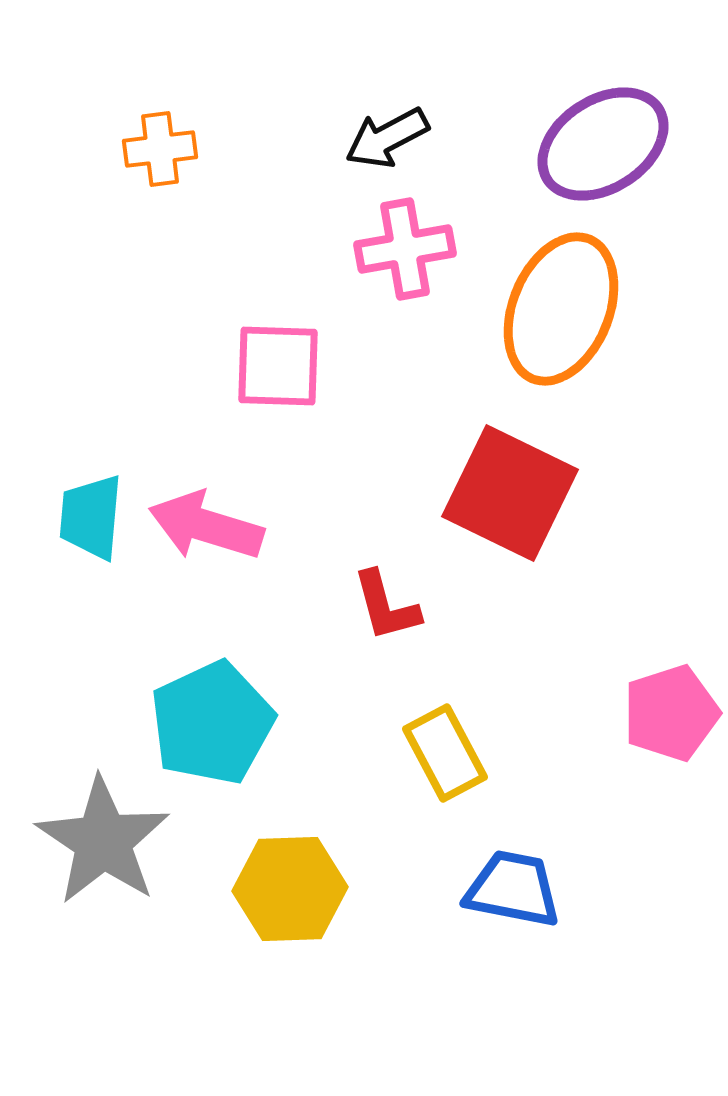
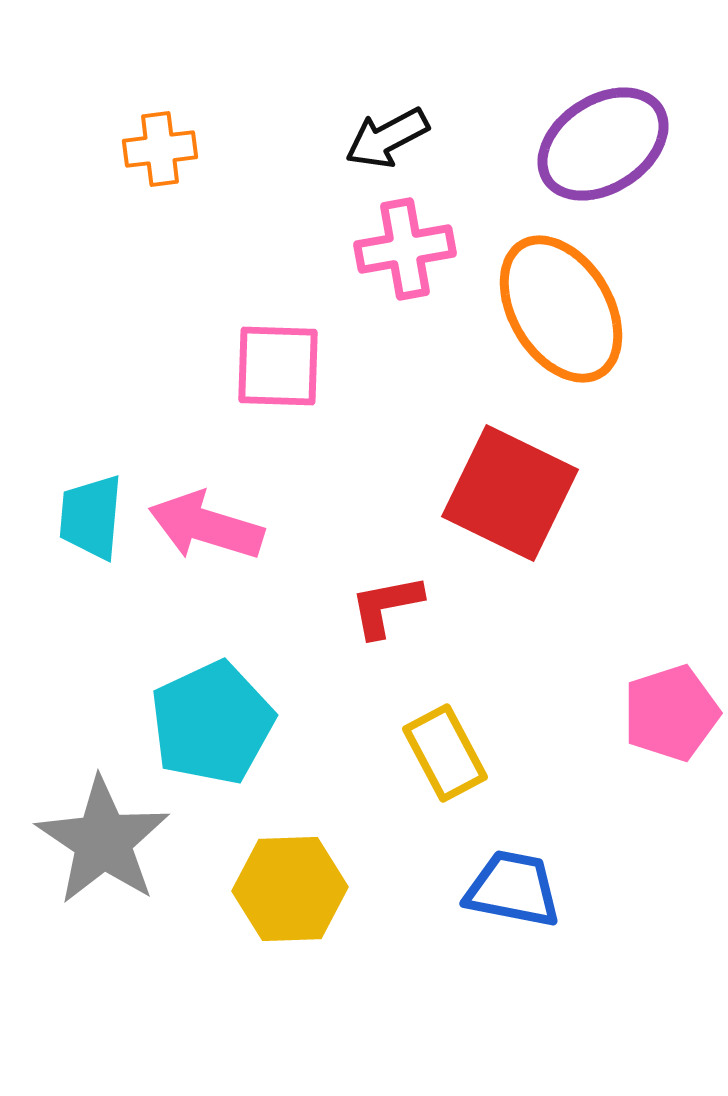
orange ellipse: rotated 53 degrees counterclockwise
red L-shape: rotated 94 degrees clockwise
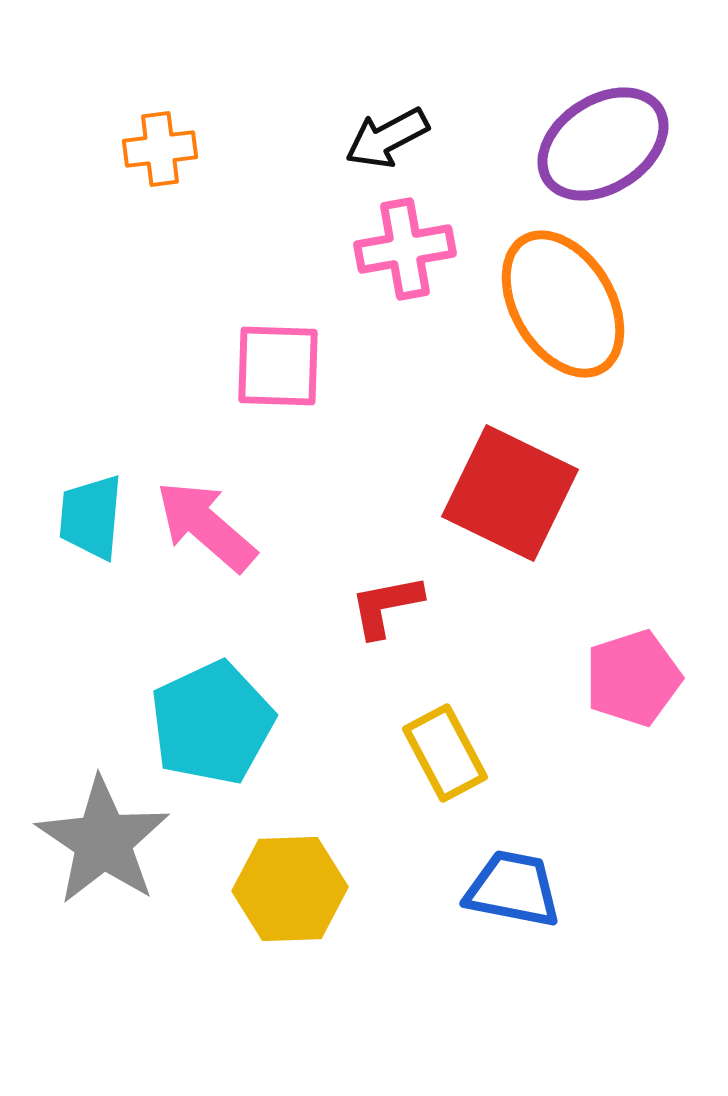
orange ellipse: moved 2 px right, 5 px up
pink arrow: rotated 24 degrees clockwise
pink pentagon: moved 38 px left, 35 px up
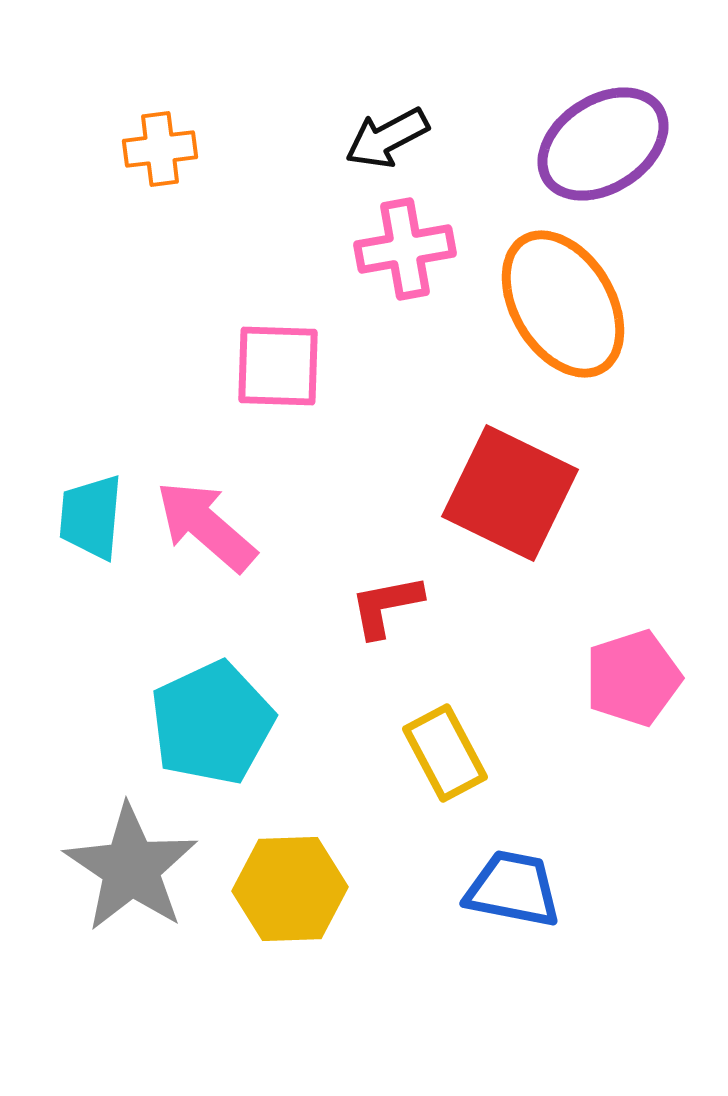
gray star: moved 28 px right, 27 px down
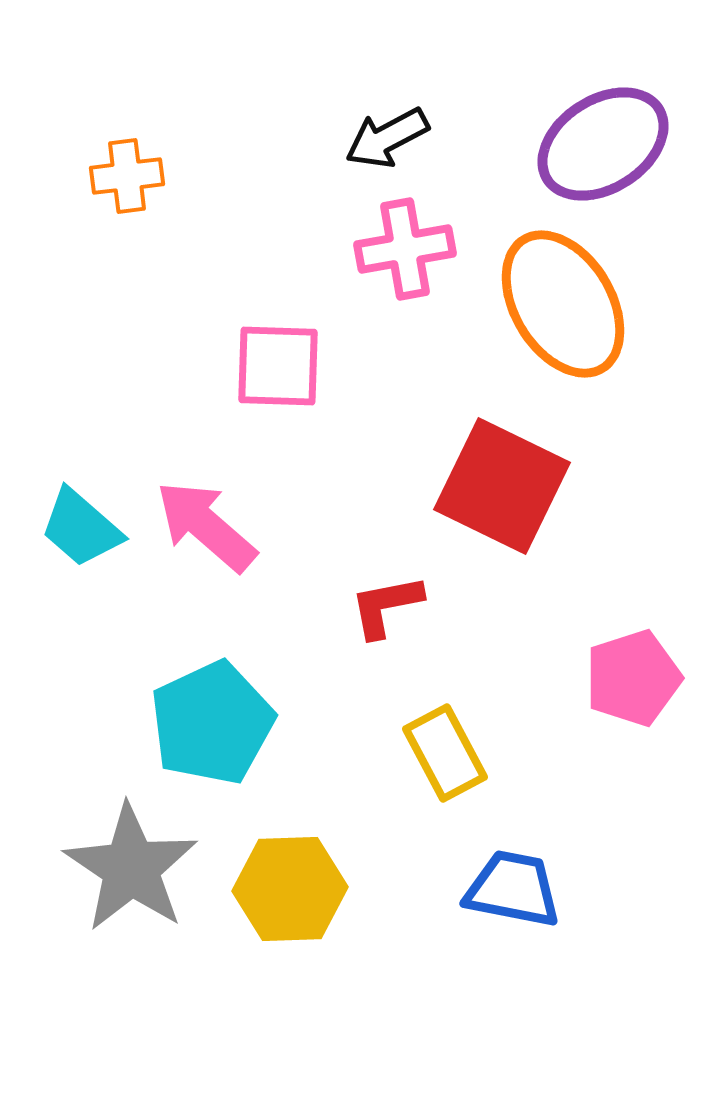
orange cross: moved 33 px left, 27 px down
red square: moved 8 px left, 7 px up
cyan trapezoid: moved 10 px left, 11 px down; rotated 54 degrees counterclockwise
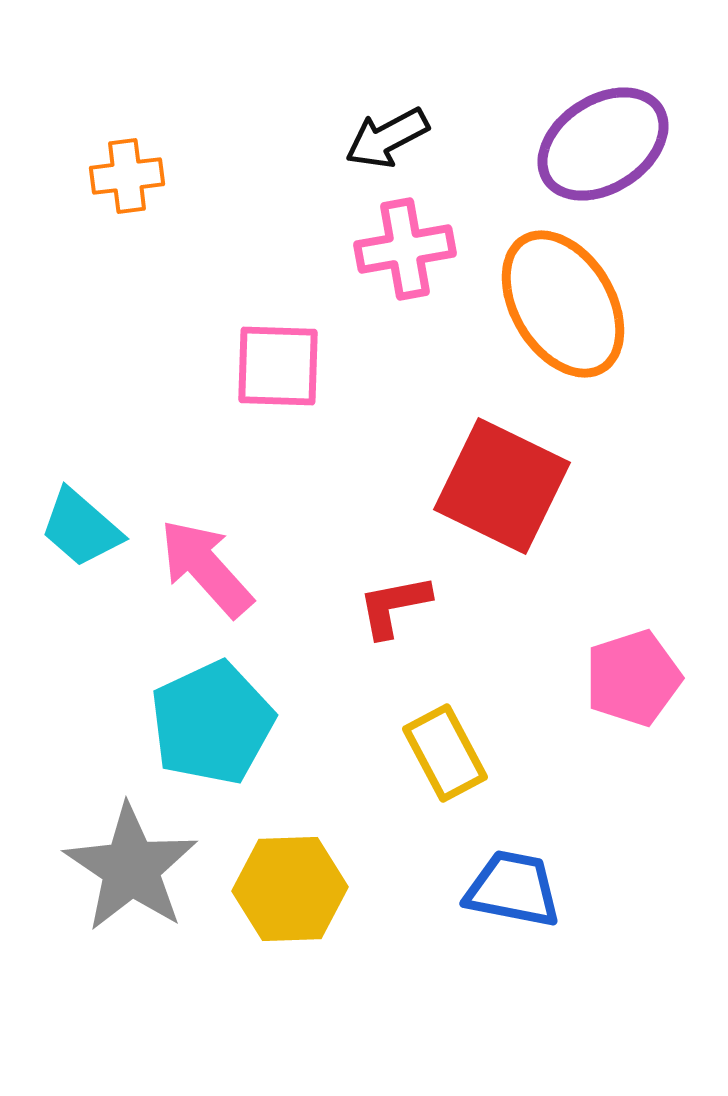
pink arrow: moved 42 px down; rotated 7 degrees clockwise
red L-shape: moved 8 px right
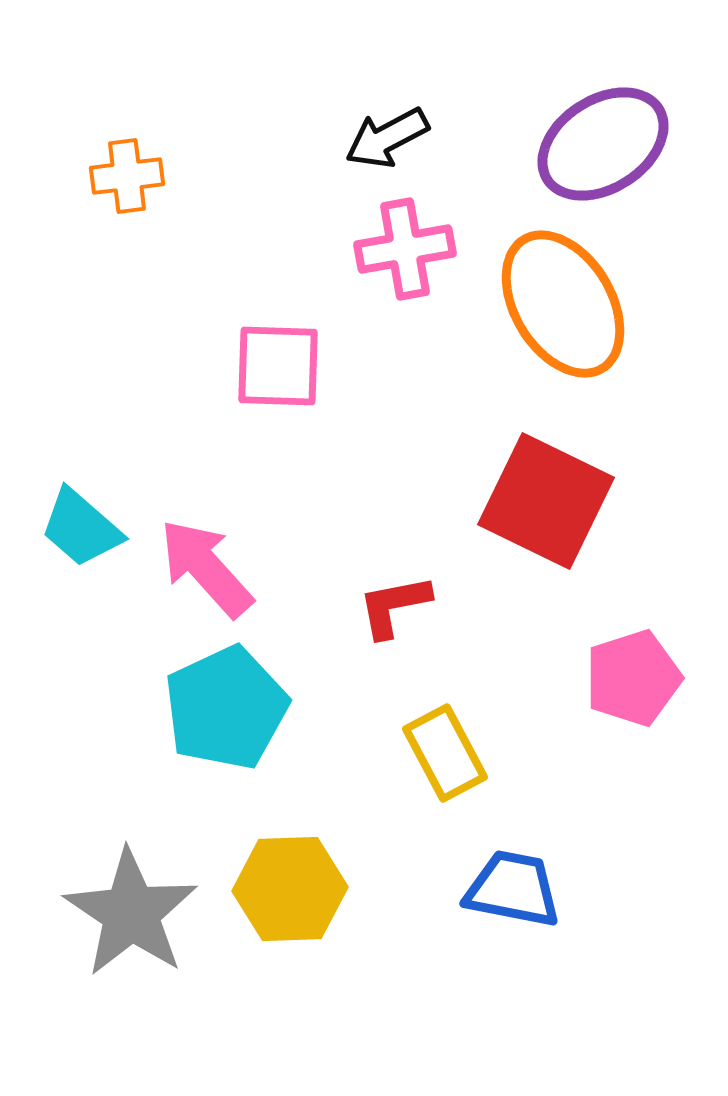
red square: moved 44 px right, 15 px down
cyan pentagon: moved 14 px right, 15 px up
gray star: moved 45 px down
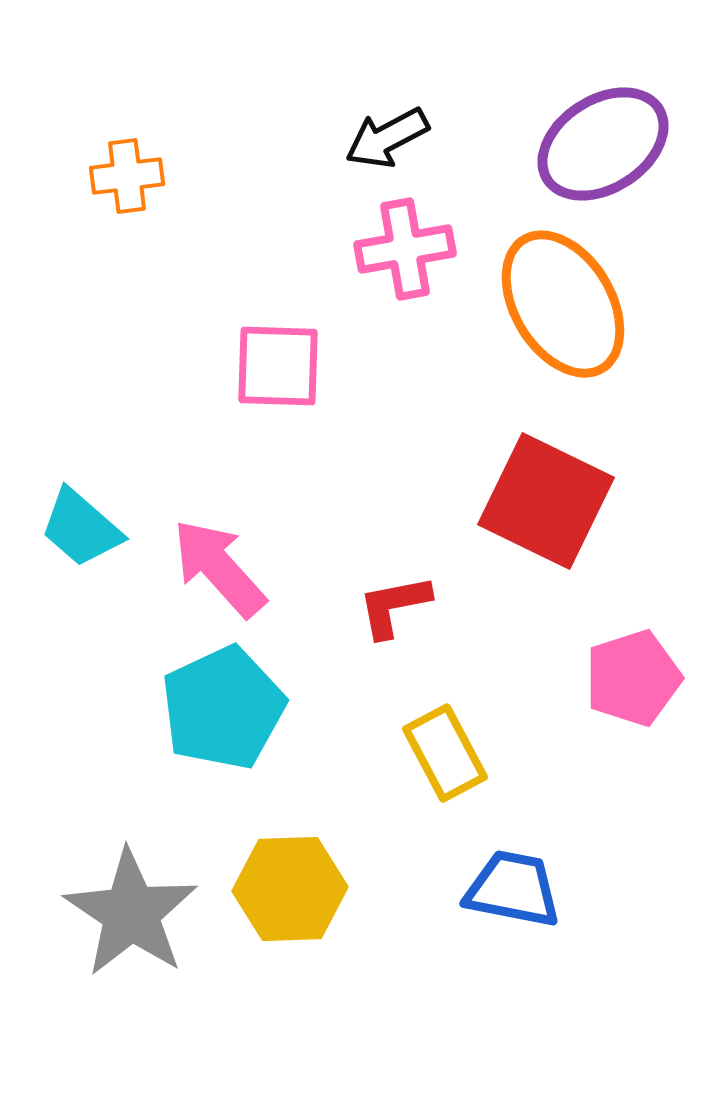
pink arrow: moved 13 px right
cyan pentagon: moved 3 px left
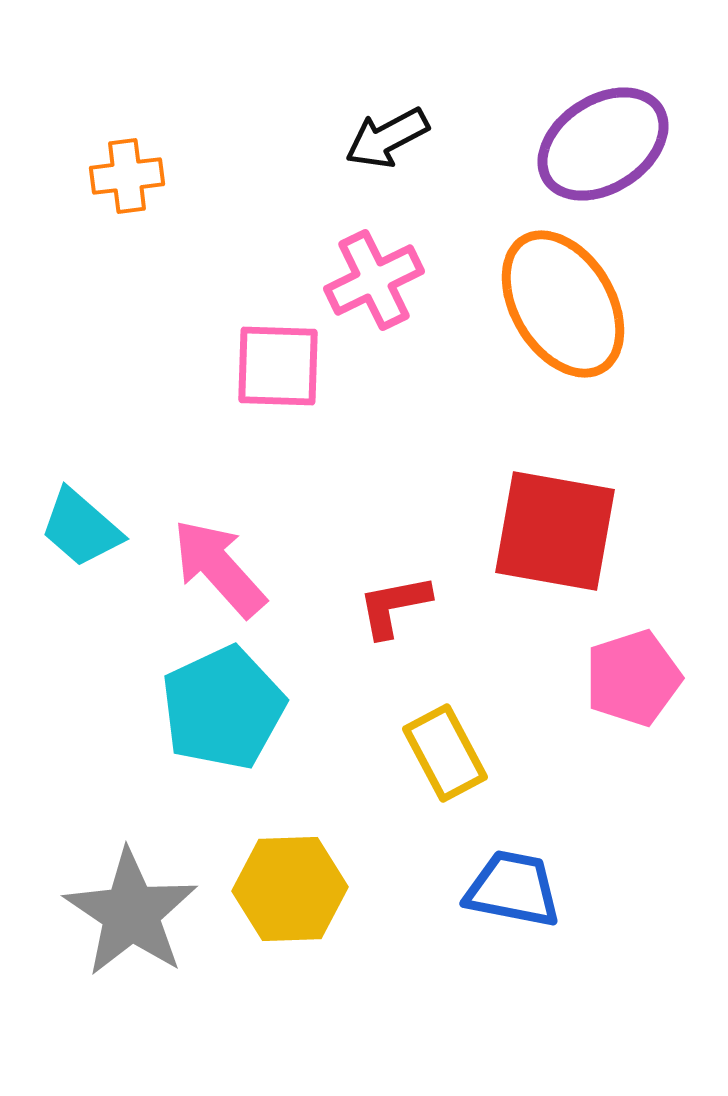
pink cross: moved 31 px left, 31 px down; rotated 16 degrees counterclockwise
red square: moved 9 px right, 30 px down; rotated 16 degrees counterclockwise
